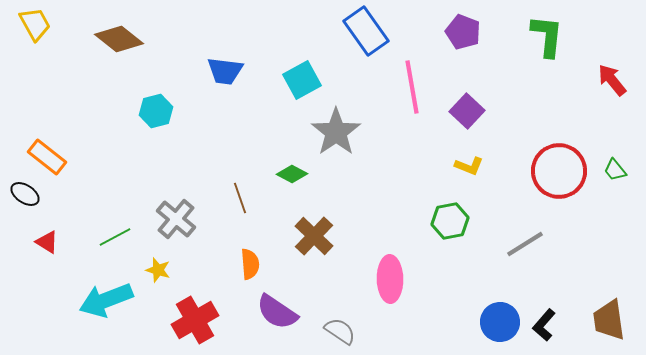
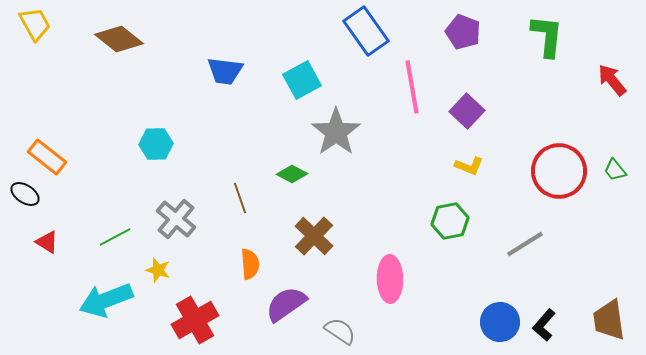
cyan hexagon: moved 33 px down; rotated 12 degrees clockwise
purple semicircle: moved 9 px right, 8 px up; rotated 111 degrees clockwise
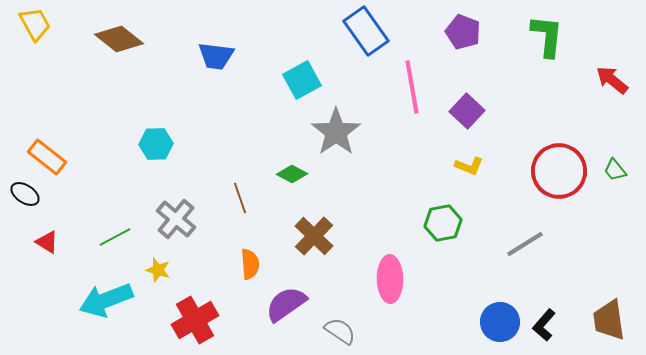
blue trapezoid: moved 9 px left, 15 px up
red arrow: rotated 12 degrees counterclockwise
green hexagon: moved 7 px left, 2 px down
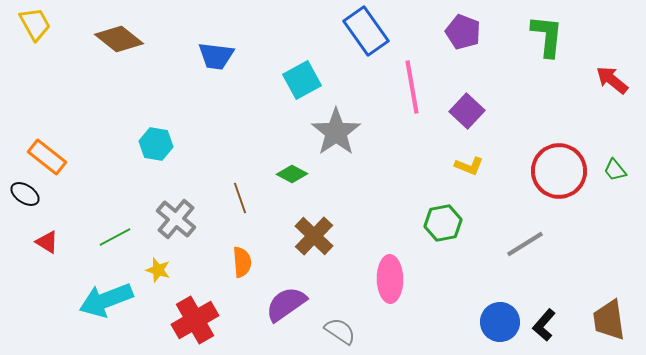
cyan hexagon: rotated 12 degrees clockwise
orange semicircle: moved 8 px left, 2 px up
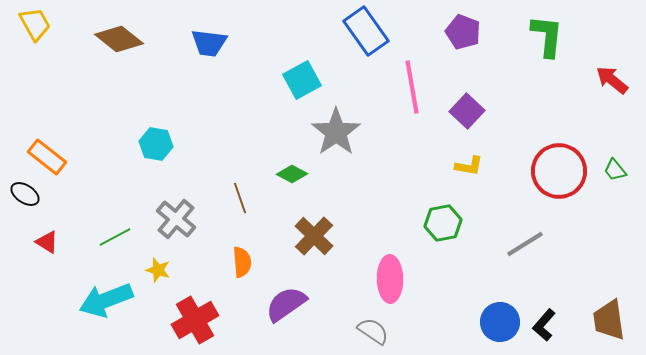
blue trapezoid: moved 7 px left, 13 px up
yellow L-shape: rotated 12 degrees counterclockwise
gray semicircle: moved 33 px right
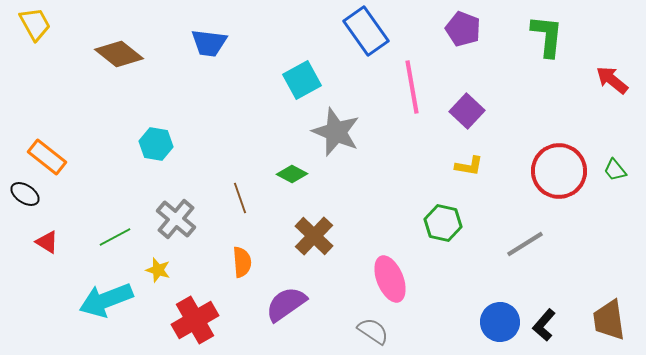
purple pentagon: moved 3 px up
brown diamond: moved 15 px down
gray star: rotated 15 degrees counterclockwise
green hexagon: rotated 24 degrees clockwise
pink ellipse: rotated 21 degrees counterclockwise
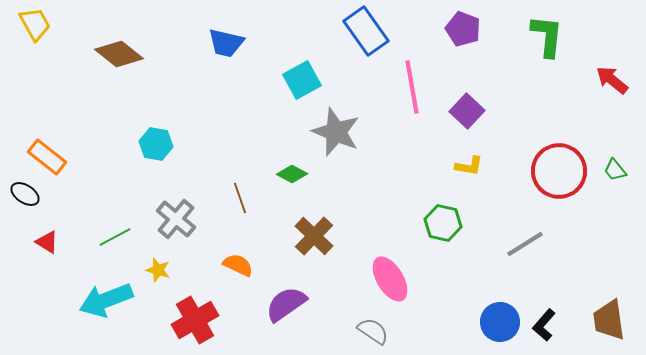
blue trapezoid: moved 17 px right; rotated 6 degrees clockwise
orange semicircle: moved 4 px left, 3 px down; rotated 60 degrees counterclockwise
pink ellipse: rotated 9 degrees counterclockwise
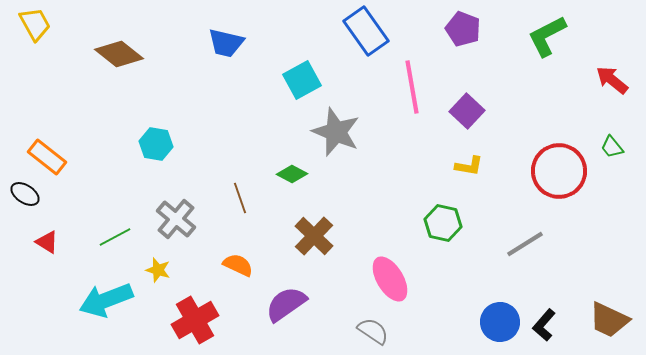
green L-shape: rotated 123 degrees counterclockwise
green trapezoid: moved 3 px left, 23 px up
brown trapezoid: rotated 57 degrees counterclockwise
